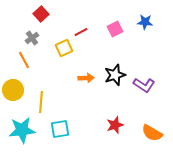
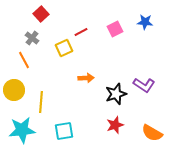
gray cross: rotated 16 degrees counterclockwise
black star: moved 1 px right, 19 px down
yellow circle: moved 1 px right
cyan square: moved 4 px right, 2 px down
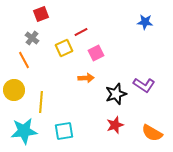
red square: rotated 21 degrees clockwise
pink square: moved 19 px left, 24 px down
cyan star: moved 2 px right, 1 px down
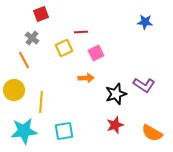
red line: rotated 24 degrees clockwise
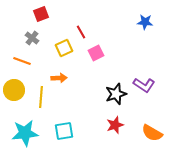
red line: rotated 64 degrees clockwise
orange line: moved 2 px left, 1 px down; rotated 42 degrees counterclockwise
orange arrow: moved 27 px left
yellow line: moved 5 px up
cyan star: moved 1 px right, 2 px down
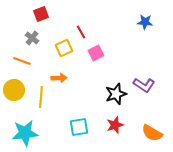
cyan square: moved 15 px right, 4 px up
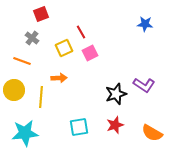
blue star: moved 2 px down
pink square: moved 6 px left
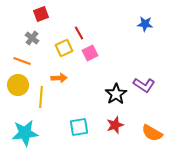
red line: moved 2 px left, 1 px down
yellow circle: moved 4 px right, 5 px up
black star: rotated 15 degrees counterclockwise
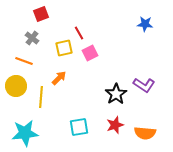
yellow square: rotated 12 degrees clockwise
orange line: moved 2 px right
orange arrow: rotated 42 degrees counterclockwise
yellow circle: moved 2 px left, 1 px down
orange semicircle: moved 7 px left; rotated 25 degrees counterclockwise
